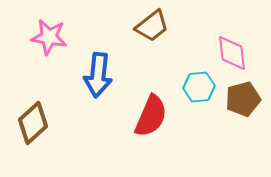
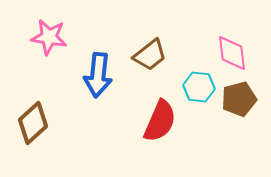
brown trapezoid: moved 2 px left, 29 px down
cyan hexagon: rotated 12 degrees clockwise
brown pentagon: moved 4 px left
red semicircle: moved 9 px right, 5 px down
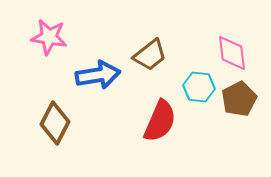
blue arrow: rotated 105 degrees counterclockwise
brown pentagon: rotated 12 degrees counterclockwise
brown diamond: moved 22 px right; rotated 21 degrees counterclockwise
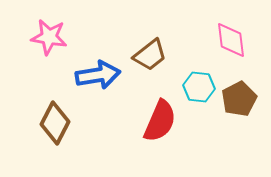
pink diamond: moved 1 px left, 13 px up
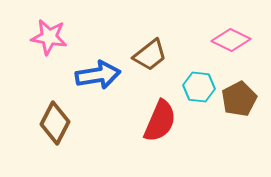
pink diamond: rotated 57 degrees counterclockwise
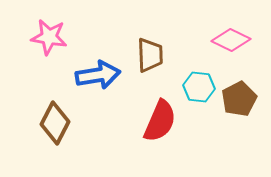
brown trapezoid: rotated 54 degrees counterclockwise
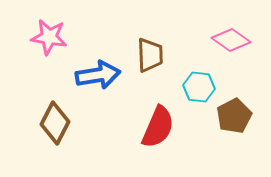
pink diamond: rotated 9 degrees clockwise
brown pentagon: moved 5 px left, 17 px down
red semicircle: moved 2 px left, 6 px down
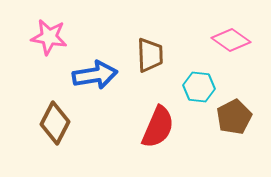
blue arrow: moved 3 px left
brown pentagon: moved 1 px down
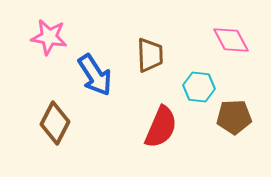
pink diamond: rotated 27 degrees clockwise
blue arrow: rotated 66 degrees clockwise
brown pentagon: rotated 24 degrees clockwise
red semicircle: moved 3 px right
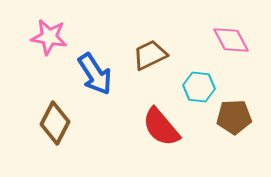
brown trapezoid: rotated 114 degrees counterclockwise
blue arrow: moved 1 px up
red semicircle: rotated 117 degrees clockwise
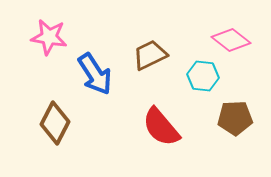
pink diamond: rotated 24 degrees counterclockwise
cyan hexagon: moved 4 px right, 11 px up
brown pentagon: moved 1 px right, 1 px down
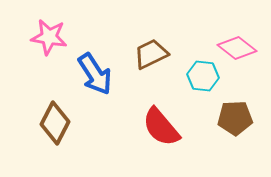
pink diamond: moved 6 px right, 8 px down
brown trapezoid: moved 1 px right, 1 px up
